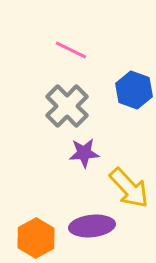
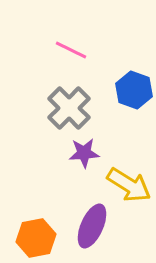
gray cross: moved 2 px right, 2 px down
yellow arrow: moved 3 px up; rotated 15 degrees counterclockwise
purple ellipse: rotated 60 degrees counterclockwise
orange hexagon: rotated 18 degrees clockwise
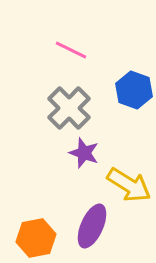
purple star: rotated 24 degrees clockwise
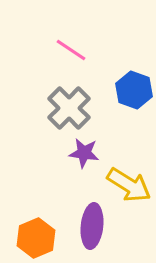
pink line: rotated 8 degrees clockwise
purple star: rotated 12 degrees counterclockwise
purple ellipse: rotated 18 degrees counterclockwise
orange hexagon: rotated 12 degrees counterclockwise
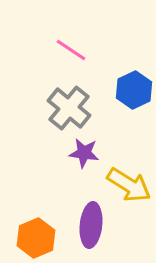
blue hexagon: rotated 15 degrees clockwise
gray cross: rotated 6 degrees counterclockwise
purple ellipse: moved 1 px left, 1 px up
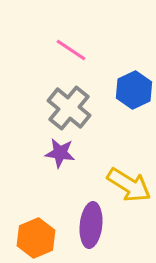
purple star: moved 24 px left
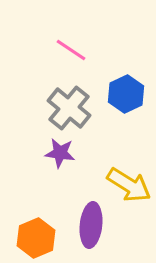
blue hexagon: moved 8 px left, 4 px down
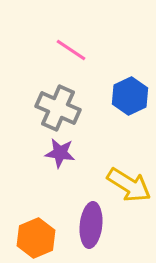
blue hexagon: moved 4 px right, 2 px down
gray cross: moved 11 px left; rotated 15 degrees counterclockwise
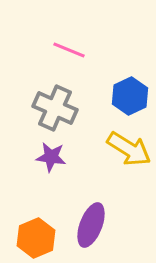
pink line: moved 2 px left; rotated 12 degrees counterclockwise
gray cross: moved 3 px left
purple star: moved 9 px left, 4 px down
yellow arrow: moved 36 px up
purple ellipse: rotated 15 degrees clockwise
